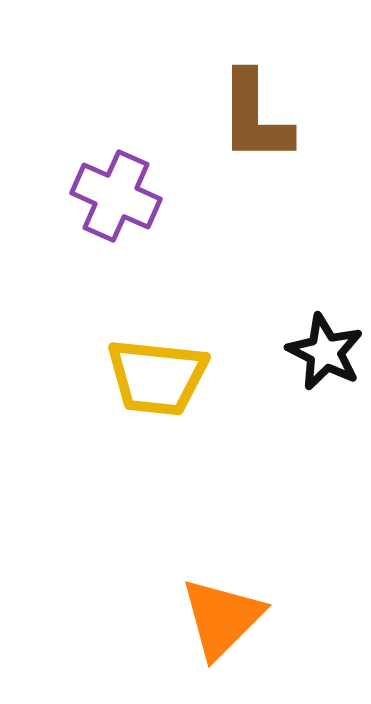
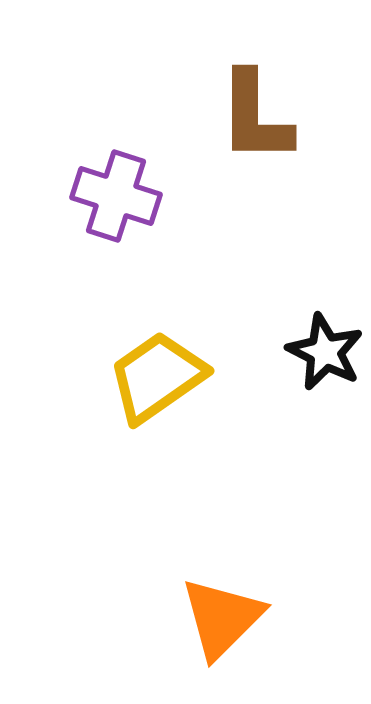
purple cross: rotated 6 degrees counterclockwise
yellow trapezoid: rotated 139 degrees clockwise
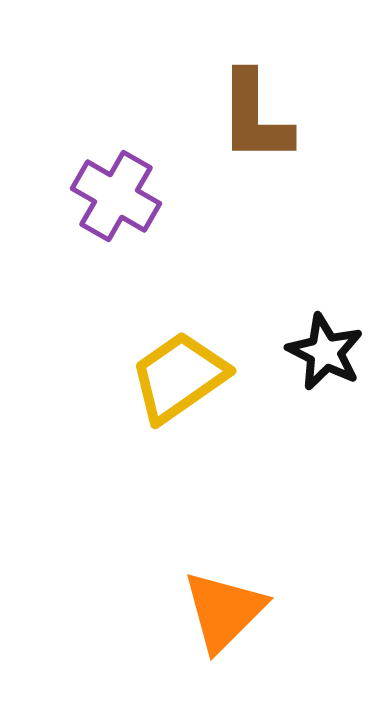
purple cross: rotated 12 degrees clockwise
yellow trapezoid: moved 22 px right
orange triangle: moved 2 px right, 7 px up
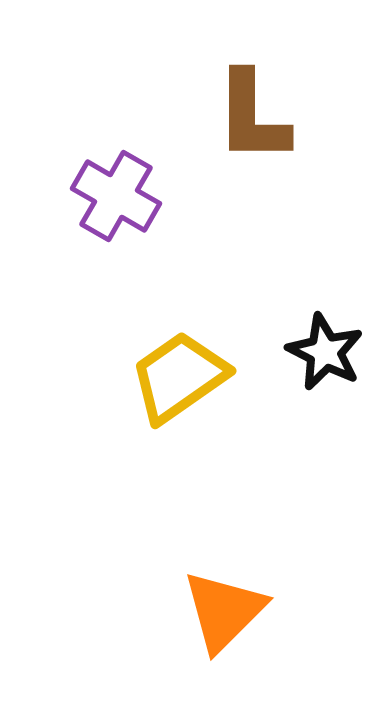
brown L-shape: moved 3 px left
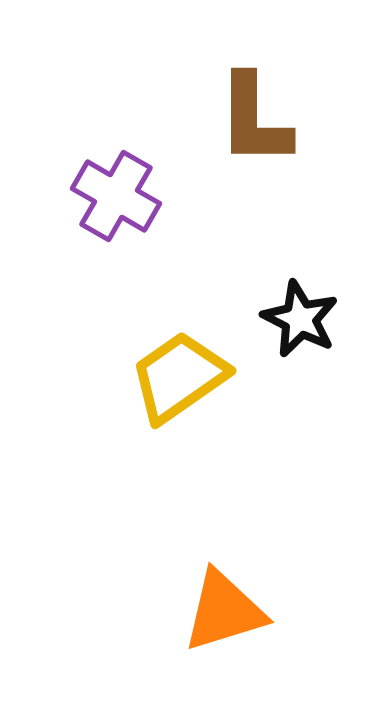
brown L-shape: moved 2 px right, 3 px down
black star: moved 25 px left, 33 px up
orange triangle: rotated 28 degrees clockwise
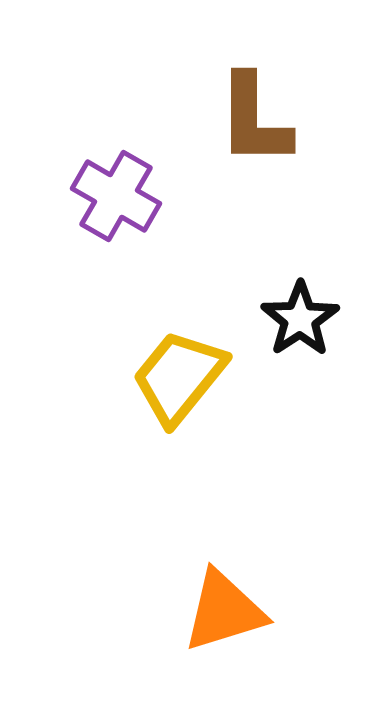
black star: rotated 12 degrees clockwise
yellow trapezoid: rotated 16 degrees counterclockwise
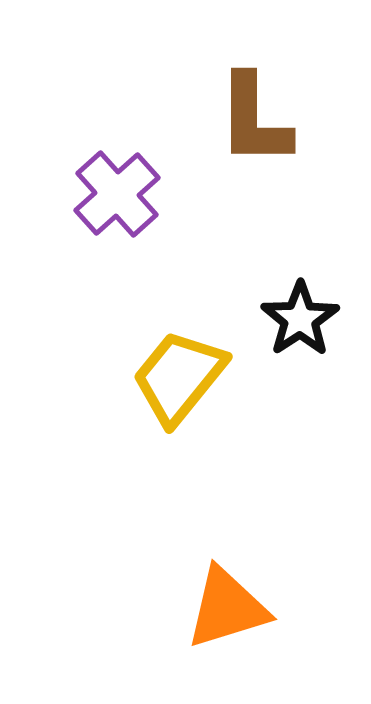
purple cross: moved 1 px right, 2 px up; rotated 18 degrees clockwise
orange triangle: moved 3 px right, 3 px up
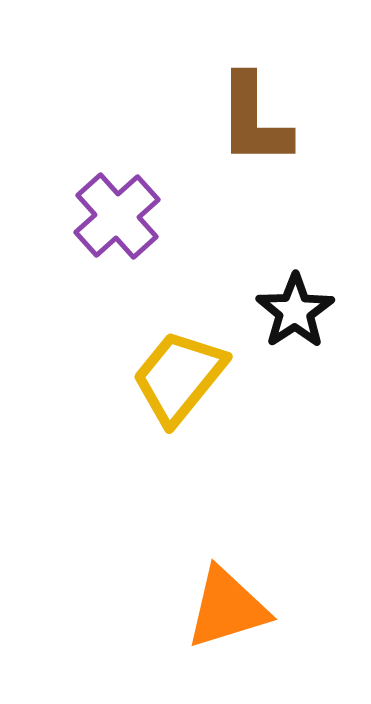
purple cross: moved 22 px down
black star: moved 5 px left, 8 px up
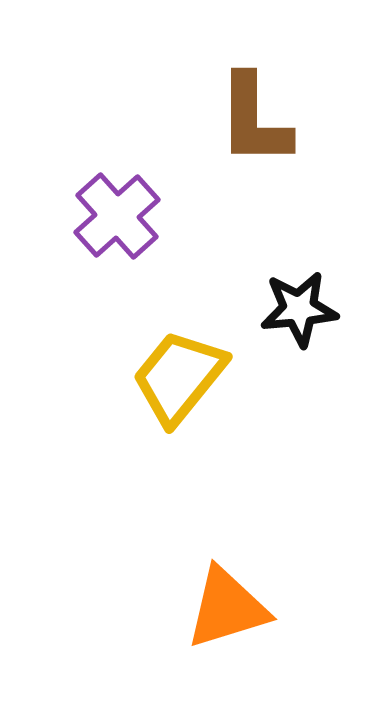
black star: moved 4 px right, 2 px up; rotated 28 degrees clockwise
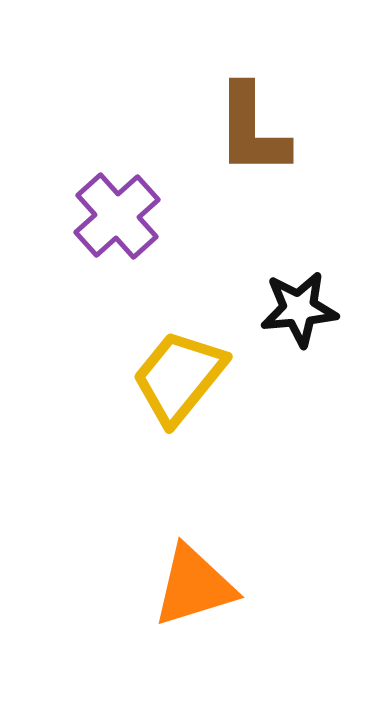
brown L-shape: moved 2 px left, 10 px down
orange triangle: moved 33 px left, 22 px up
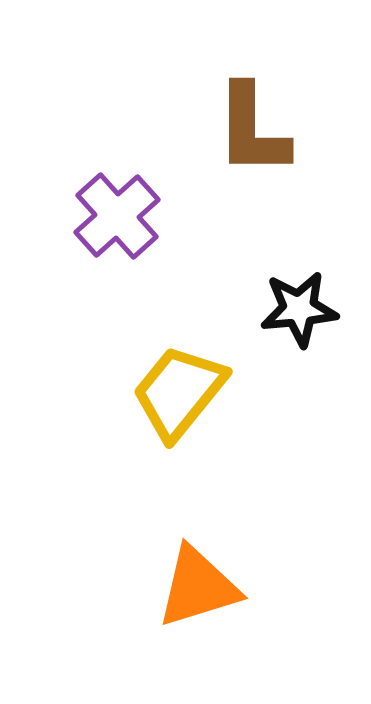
yellow trapezoid: moved 15 px down
orange triangle: moved 4 px right, 1 px down
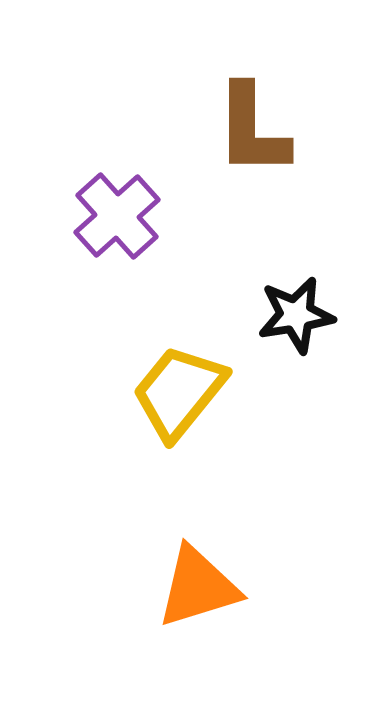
black star: moved 3 px left, 6 px down; rotated 4 degrees counterclockwise
